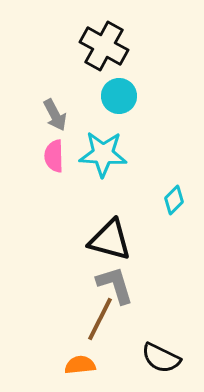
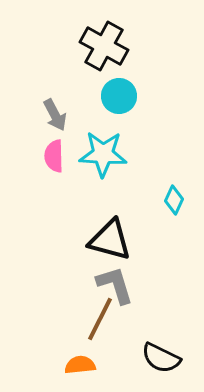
cyan diamond: rotated 20 degrees counterclockwise
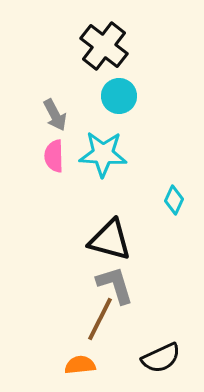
black cross: rotated 9 degrees clockwise
black semicircle: rotated 51 degrees counterclockwise
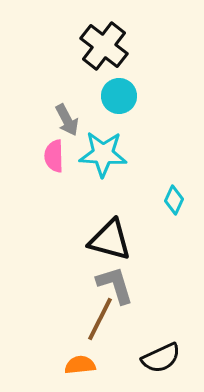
gray arrow: moved 12 px right, 5 px down
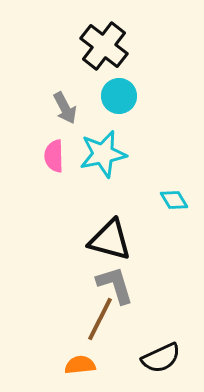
gray arrow: moved 2 px left, 12 px up
cyan star: rotated 15 degrees counterclockwise
cyan diamond: rotated 56 degrees counterclockwise
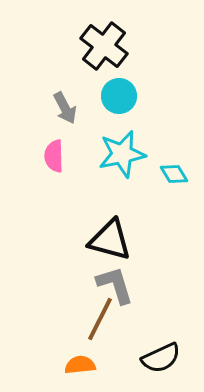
cyan star: moved 19 px right
cyan diamond: moved 26 px up
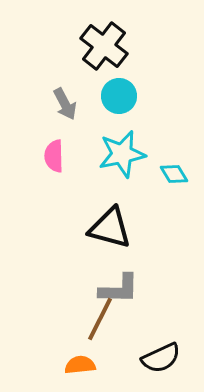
gray arrow: moved 4 px up
black triangle: moved 12 px up
gray L-shape: moved 4 px right, 4 px down; rotated 108 degrees clockwise
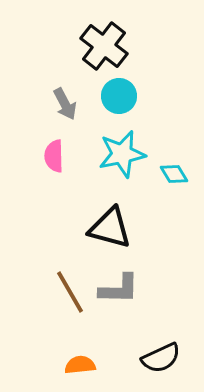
brown line: moved 30 px left, 27 px up; rotated 57 degrees counterclockwise
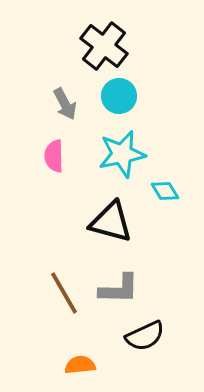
cyan diamond: moved 9 px left, 17 px down
black triangle: moved 1 px right, 6 px up
brown line: moved 6 px left, 1 px down
black semicircle: moved 16 px left, 22 px up
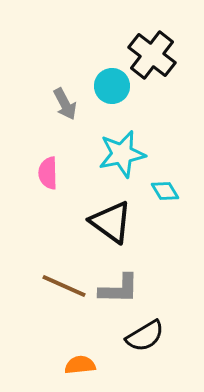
black cross: moved 48 px right, 9 px down
cyan circle: moved 7 px left, 10 px up
pink semicircle: moved 6 px left, 17 px down
black triangle: rotated 21 degrees clockwise
brown line: moved 7 px up; rotated 36 degrees counterclockwise
black semicircle: rotated 6 degrees counterclockwise
